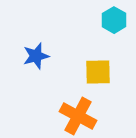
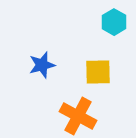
cyan hexagon: moved 2 px down
blue star: moved 6 px right, 9 px down
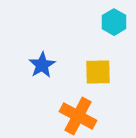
blue star: rotated 16 degrees counterclockwise
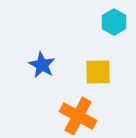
blue star: rotated 12 degrees counterclockwise
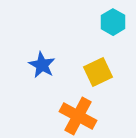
cyan hexagon: moved 1 px left
yellow square: rotated 24 degrees counterclockwise
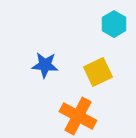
cyan hexagon: moved 1 px right, 2 px down
blue star: moved 3 px right; rotated 24 degrees counterclockwise
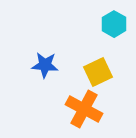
orange cross: moved 6 px right, 7 px up
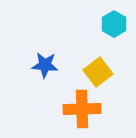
yellow square: rotated 12 degrees counterclockwise
orange cross: moved 2 px left; rotated 30 degrees counterclockwise
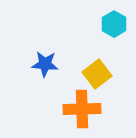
blue star: moved 1 px up
yellow square: moved 1 px left, 2 px down
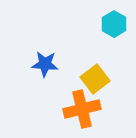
yellow square: moved 2 px left, 5 px down
orange cross: rotated 12 degrees counterclockwise
